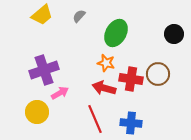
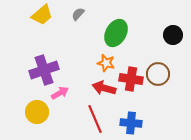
gray semicircle: moved 1 px left, 2 px up
black circle: moved 1 px left, 1 px down
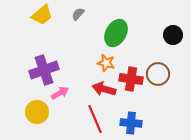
red arrow: moved 1 px down
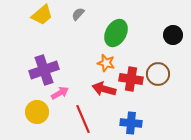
red line: moved 12 px left
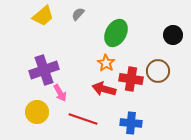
yellow trapezoid: moved 1 px right, 1 px down
orange star: rotated 18 degrees clockwise
brown circle: moved 3 px up
pink arrow: rotated 90 degrees clockwise
red line: rotated 48 degrees counterclockwise
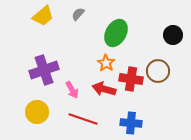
pink arrow: moved 12 px right, 3 px up
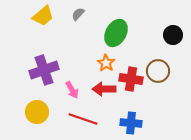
red arrow: rotated 15 degrees counterclockwise
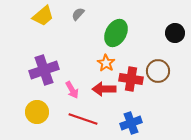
black circle: moved 2 px right, 2 px up
blue cross: rotated 25 degrees counterclockwise
